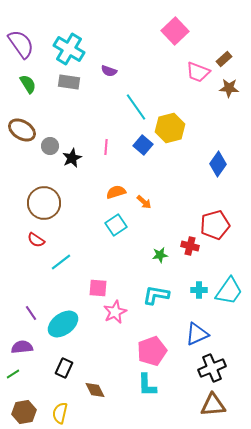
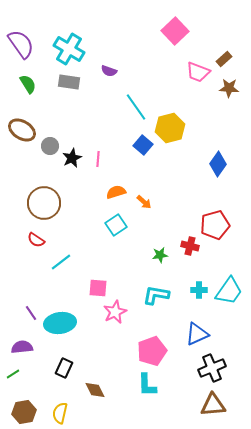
pink line at (106, 147): moved 8 px left, 12 px down
cyan ellipse at (63, 324): moved 3 px left, 1 px up; rotated 28 degrees clockwise
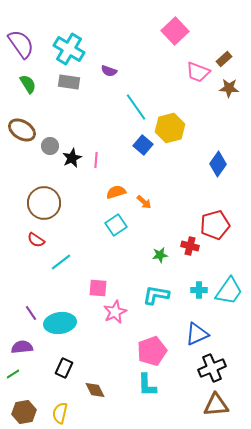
pink line at (98, 159): moved 2 px left, 1 px down
brown triangle at (213, 405): moved 3 px right
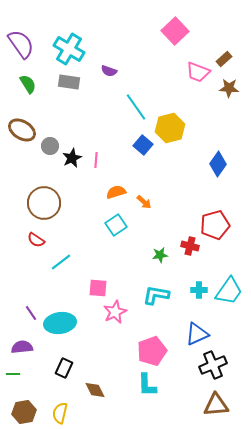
black cross at (212, 368): moved 1 px right, 3 px up
green line at (13, 374): rotated 32 degrees clockwise
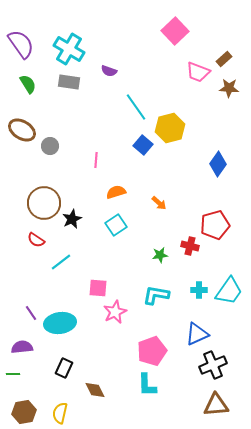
black star at (72, 158): moved 61 px down
orange arrow at (144, 202): moved 15 px right, 1 px down
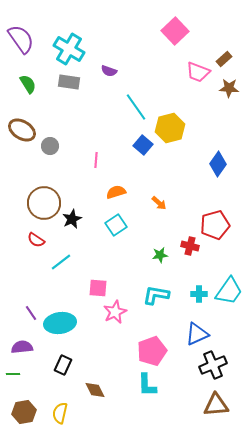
purple semicircle at (21, 44): moved 5 px up
cyan cross at (199, 290): moved 4 px down
black rectangle at (64, 368): moved 1 px left, 3 px up
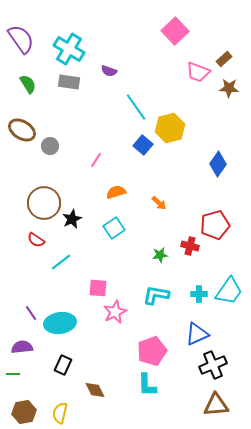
pink line at (96, 160): rotated 28 degrees clockwise
cyan square at (116, 225): moved 2 px left, 3 px down
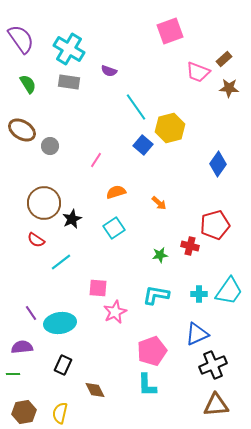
pink square at (175, 31): moved 5 px left; rotated 24 degrees clockwise
